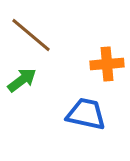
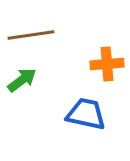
brown line: rotated 48 degrees counterclockwise
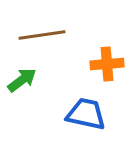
brown line: moved 11 px right
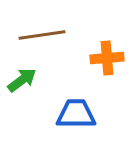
orange cross: moved 6 px up
blue trapezoid: moved 10 px left; rotated 12 degrees counterclockwise
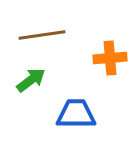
orange cross: moved 3 px right
green arrow: moved 9 px right
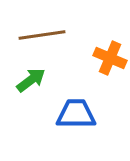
orange cross: rotated 28 degrees clockwise
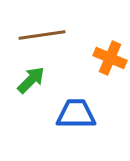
green arrow: rotated 8 degrees counterclockwise
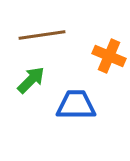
orange cross: moved 1 px left, 2 px up
blue trapezoid: moved 9 px up
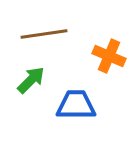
brown line: moved 2 px right, 1 px up
